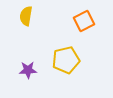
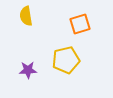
yellow semicircle: rotated 18 degrees counterclockwise
orange square: moved 4 px left, 3 px down; rotated 10 degrees clockwise
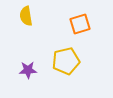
yellow pentagon: moved 1 px down
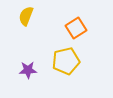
yellow semicircle: rotated 30 degrees clockwise
orange square: moved 4 px left, 4 px down; rotated 15 degrees counterclockwise
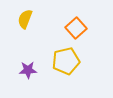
yellow semicircle: moved 1 px left, 3 px down
orange square: rotated 10 degrees counterclockwise
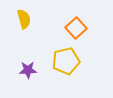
yellow semicircle: moved 1 px left; rotated 144 degrees clockwise
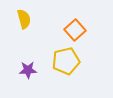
orange square: moved 1 px left, 2 px down
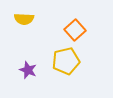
yellow semicircle: rotated 108 degrees clockwise
purple star: rotated 24 degrees clockwise
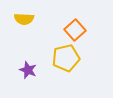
yellow pentagon: moved 3 px up
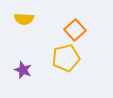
purple star: moved 5 px left
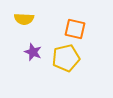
orange square: moved 1 px up; rotated 35 degrees counterclockwise
purple star: moved 10 px right, 18 px up
